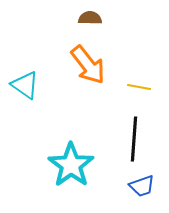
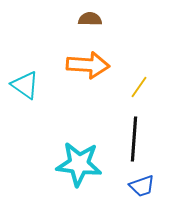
brown semicircle: moved 1 px down
orange arrow: rotated 48 degrees counterclockwise
yellow line: rotated 65 degrees counterclockwise
cyan star: moved 8 px right, 1 px up; rotated 30 degrees counterclockwise
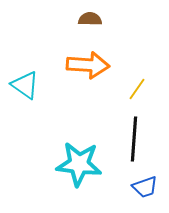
yellow line: moved 2 px left, 2 px down
blue trapezoid: moved 3 px right, 1 px down
